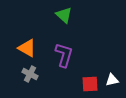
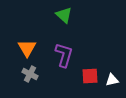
orange triangle: rotated 30 degrees clockwise
red square: moved 8 px up
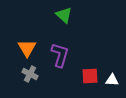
purple L-shape: moved 4 px left
white triangle: rotated 16 degrees clockwise
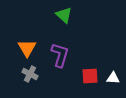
white triangle: moved 1 px right, 2 px up
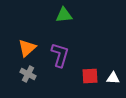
green triangle: rotated 48 degrees counterclockwise
orange triangle: rotated 18 degrees clockwise
gray cross: moved 2 px left
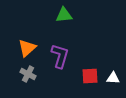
purple L-shape: moved 1 px down
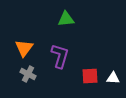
green triangle: moved 2 px right, 4 px down
orange triangle: moved 3 px left; rotated 12 degrees counterclockwise
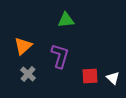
green triangle: moved 1 px down
orange triangle: moved 1 px left, 2 px up; rotated 12 degrees clockwise
gray cross: rotated 14 degrees clockwise
white triangle: rotated 40 degrees clockwise
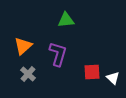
purple L-shape: moved 2 px left, 2 px up
red square: moved 2 px right, 4 px up
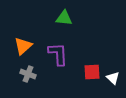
green triangle: moved 2 px left, 2 px up; rotated 12 degrees clockwise
purple L-shape: rotated 20 degrees counterclockwise
gray cross: rotated 21 degrees counterclockwise
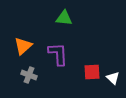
gray cross: moved 1 px right, 1 px down
